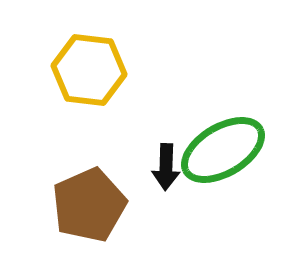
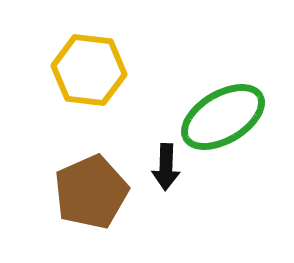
green ellipse: moved 33 px up
brown pentagon: moved 2 px right, 13 px up
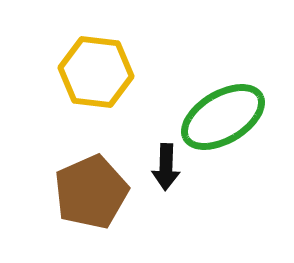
yellow hexagon: moved 7 px right, 2 px down
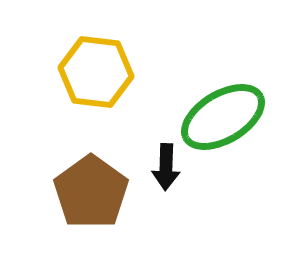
brown pentagon: rotated 12 degrees counterclockwise
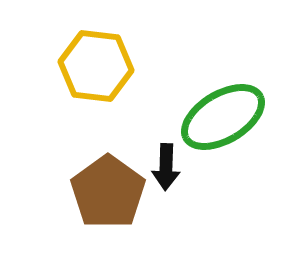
yellow hexagon: moved 6 px up
brown pentagon: moved 17 px right
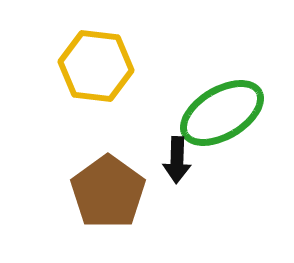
green ellipse: moved 1 px left, 4 px up
black arrow: moved 11 px right, 7 px up
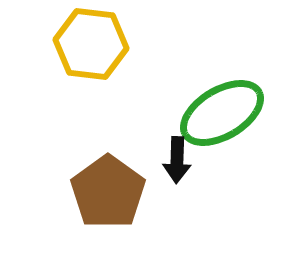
yellow hexagon: moved 5 px left, 22 px up
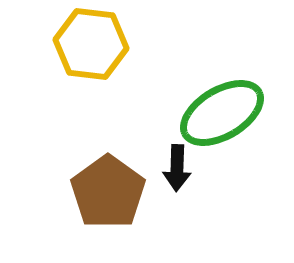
black arrow: moved 8 px down
